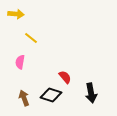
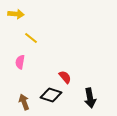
black arrow: moved 1 px left, 5 px down
brown arrow: moved 4 px down
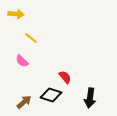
pink semicircle: moved 2 px right, 1 px up; rotated 56 degrees counterclockwise
black arrow: rotated 18 degrees clockwise
brown arrow: rotated 70 degrees clockwise
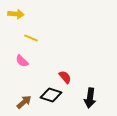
yellow line: rotated 16 degrees counterclockwise
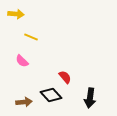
yellow line: moved 1 px up
black diamond: rotated 30 degrees clockwise
brown arrow: rotated 35 degrees clockwise
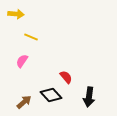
pink semicircle: rotated 80 degrees clockwise
red semicircle: moved 1 px right
black arrow: moved 1 px left, 1 px up
brown arrow: rotated 35 degrees counterclockwise
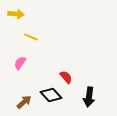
pink semicircle: moved 2 px left, 2 px down
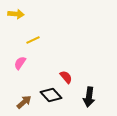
yellow line: moved 2 px right, 3 px down; rotated 48 degrees counterclockwise
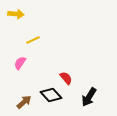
red semicircle: moved 1 px down
black arrow: rotated 24 degrees clockwise
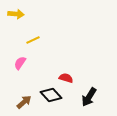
red semicircle: rotated 32 degrees counterclockwise
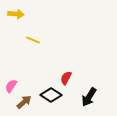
yellow line: rotated 48 degrees clockwise
pink semicircle: moved 9 px left, 23 px down
red semicircle: rotated 80 degrees counterclockwise
black diamond: rotated 15 degrees counterclockwise
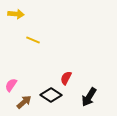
pink semicircle: moved 1 px up
